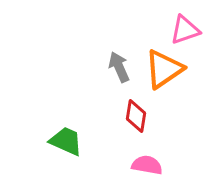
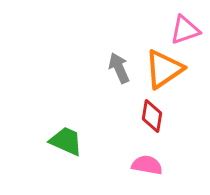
gray arrow: moved 1 px down
red diamond: moved 16 px right
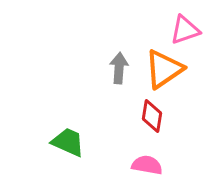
gray arrow: rotated 28 degrees clockwise
green trapezoid: moved 2 px right, 1 px down
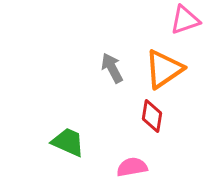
pink triangle: moved 10 px up
gray arrow: moved 7 px left; rotated 32 degrees counterclockwise
pink semicircle: moved 15 px left, 2 px down; rotated 20 degrees counterclockwise
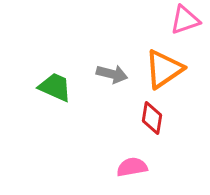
gray arrow: moved 6 px down; rotated 132 degrees clockwise
red diamond: moved 2 px down
green trapezoid: moved 13 px left, 55 px up
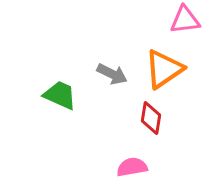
pink triangle: rotated 12 degrees clockwise
gray arrow: rotated 12 degrees clockwise
green trapezoid: moved 5 px right, 8 px down
red diamond: moved 1 px left
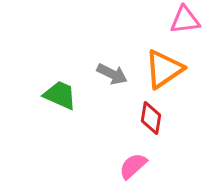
pink semicircle: moved 1 px right, 1 px up; rotated 32 degrees counterclockwise
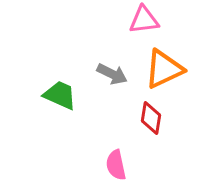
pink triangle: moved 41 px left
orange triangle: rotated 9 degrees clockwise
pink semicircle: moved 17 px left, 1 px up; rotated 60 degrees counterclockwise
